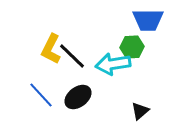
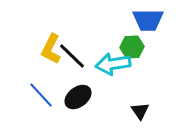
black triangle: rotated 24 degrees counterclockwise
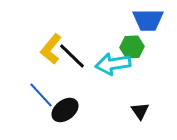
yellow L-shape: rotated 12 degrees clockwise
black ellipse: moved 13 px left, 13 px down
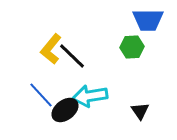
cyan arrow: moved 23 px left, 32 px down
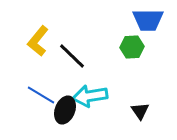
yellow L-shape: moved 13 px left, 8 px up
blue line: rotated 16 degrees counterclockwise
black ellipse: rotated 32 degrees counterclockwise
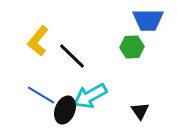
cyan arrow: rotated 20 degrees counterclockwise
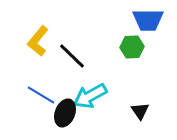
black ellipse: moved 3 px down
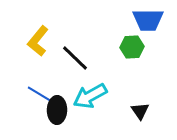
black line: moved 3 px right, 2 px down
black ellipse: moved 8 px left, 3 px up; rotated 20 degrees counterclockwise
